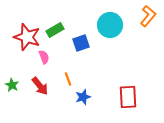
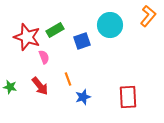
blue square: moved 1 px right, 2 px up
green star: moved 2 px left, 2 px down; rotated 16 degrees counterclockwise
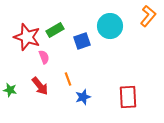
cyan circle: moved 1 px down
green star: moved 3 px down
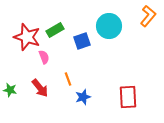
cyan circle: moved 1 px left
red arrow: moved 2 px down
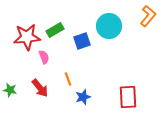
red star: rotated 24 degrees counterclockwise
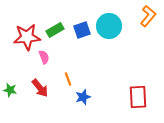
blue square: moved 11 px up
red rectangle: moved 10 px right
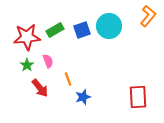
pink semicircle: moved 4 px right, 4 px down
green star: moved 17 px right, 25 px up; rotated 24 degrees clockwise
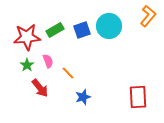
orange line: moved 6 px up; rotated 24 degrees counterclockwise
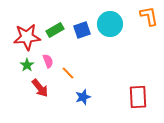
orange L-shape: moved 1 px right; rotated 50 degrees counterclockwise
cyan circle: moved 1 px right, 2 px up
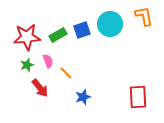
orange L-shape: moved 5 px left
green rectangle: moved 3 px right, 5 px down
green star: rotated 16 degrees clockwise
orange line: moved 2 px left
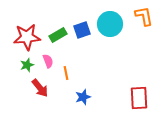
orange line: rotated 32 degrees clockwise
red rectangle: moved 1 px right, 1 px down
